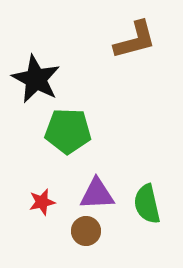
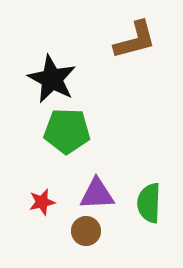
black star: moved 16 px right
green pentagon: moved 1 px left
green semicircle: moved 2 px right, 1 px up; rotated 15 degrees clockwise
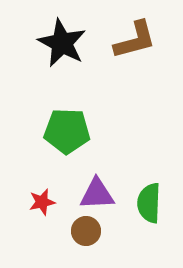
black star: moved 10 px right, 36 px up
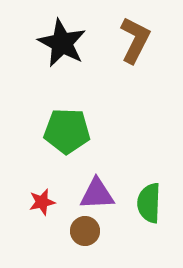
brown L-shape: rotated 48 degrees counterclockwise
brown circle: moved 1 px left
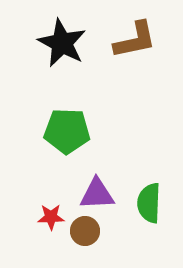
brown L-shape: rotated 51 degrees clockwise
red star: moved 9 px right, 15 px down; rotated 12 degrees clockwise
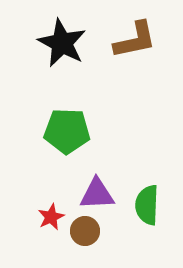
green semicircle: moved 2 px left, 2 px down
red star: rotated 24 degrees counterclockwise
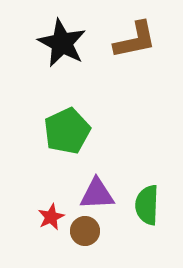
green pentagon: rotated 27 degrees counterclockwise
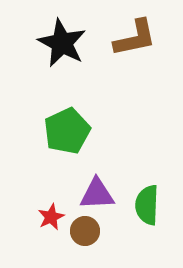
brown L-shape: moved 2 px up
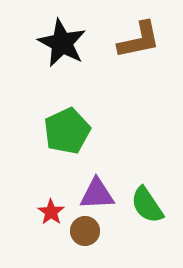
brown L-shape: moved 4 px right, 2 px down
green semicircle: rotated 36 degrees counterclockwise
red star: moved 5 px up; rotated 12 degrees counterclockwise
